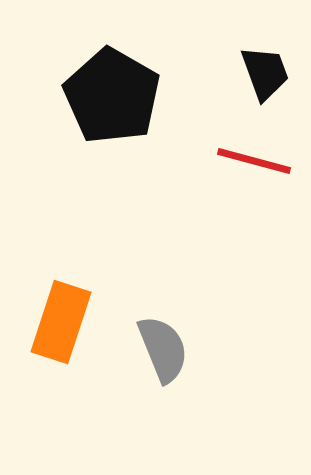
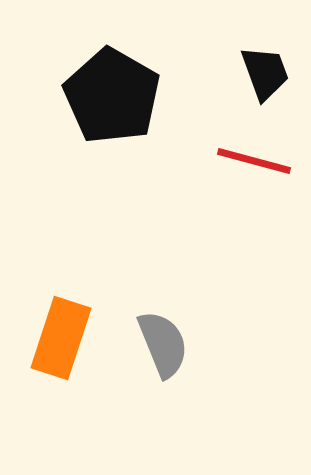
orange rectangle: moved 16 px down
gray semicircle: moved 5 px up
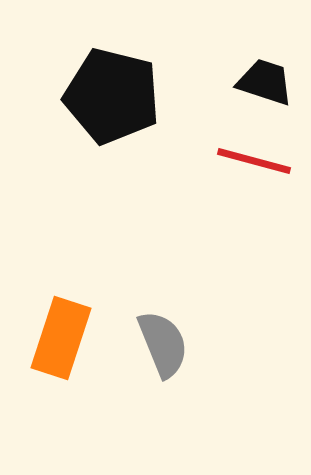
black trapezoid: moved 9 px down; rotated 52 degrees counterclockwise
black pentagon: rotated 16 degrees counterclockwise
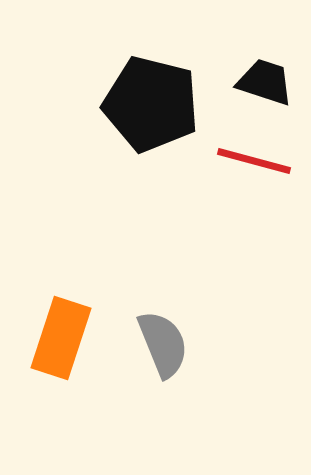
black pentagon: moved 39 px right, 8 px down
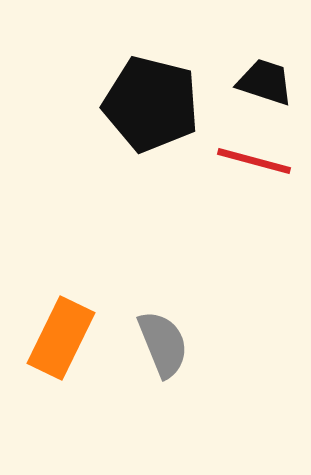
orange rectangle: rotated 8 degrees clockwise
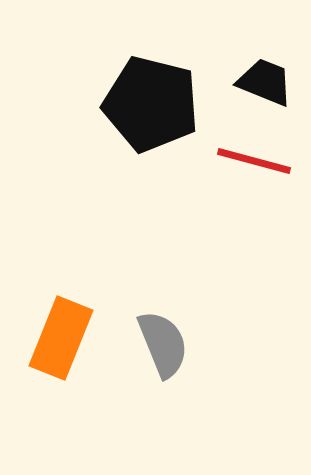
black trapezoid: rotated 4 degrees clockwise
orange rectangle: rotated 4 degrees counterclockwise
